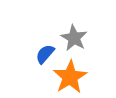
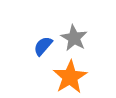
blue semicircle: moved 2 px left, 8 px up
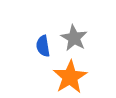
blue semicircle: rotated 50 degrees counterclockwise
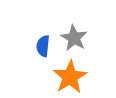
blue semicircle: rotated 15 degrees clockwise
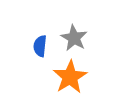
blue semicircle: moved 3 px left
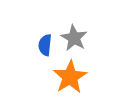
blue semicircle: moved 5 px right, 1 px up
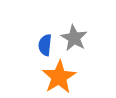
orange star: moved 11 px left
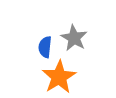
blue semicircle: moved 2 px down
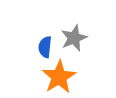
gray star: rotated 20 degrees clockwise
